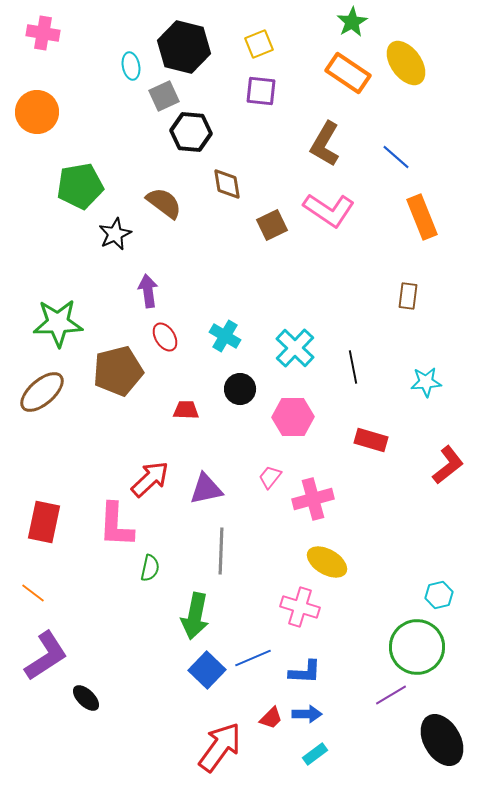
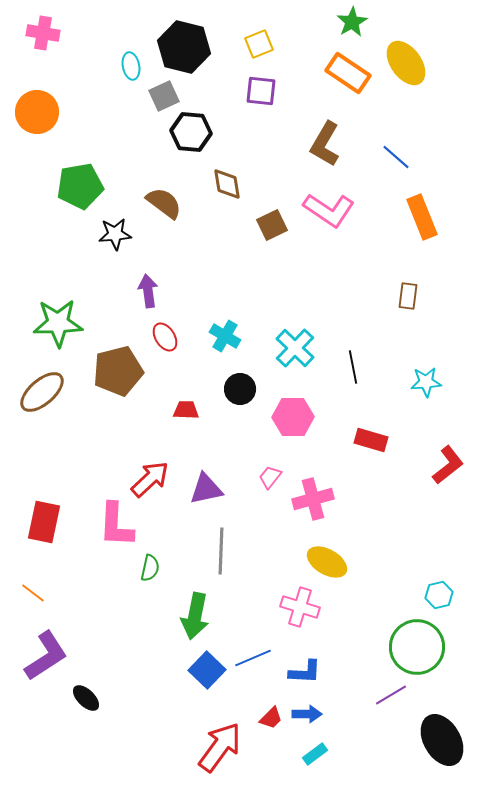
black star at (115, 234): rotated 20 degrees clockwise
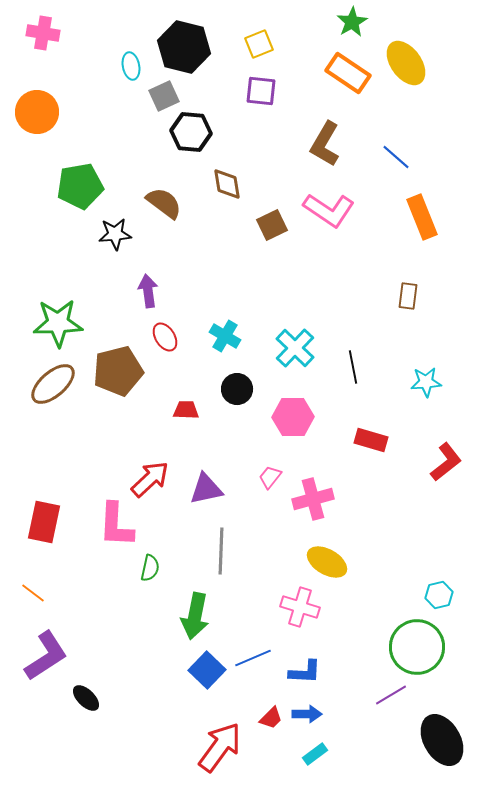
black circle at (240, 389): moved 3 px left
brown ellipse at (42, 392): moved 11 px right, 8 px up
red L-shape at (448, 465): moved 2 px left, 3 px up
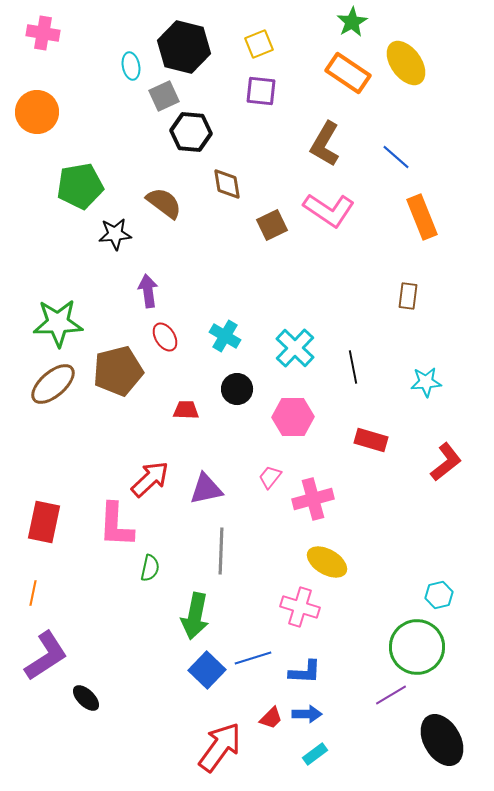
orange line at (33, 593): rotated 65 degrees clockwise
blue line at (253, 658): rotated 6 degrees clockwise
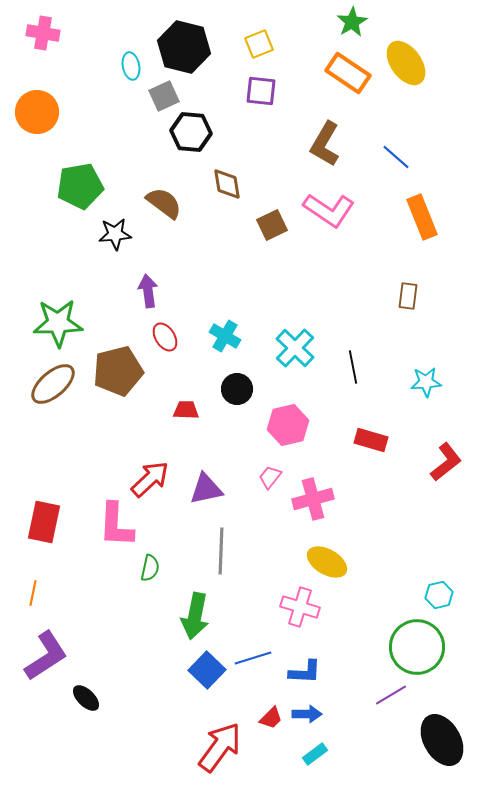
pink hexagon at (293, 417): moved 5 px left, 8 px down; rotated 12 degrees counterclockwise
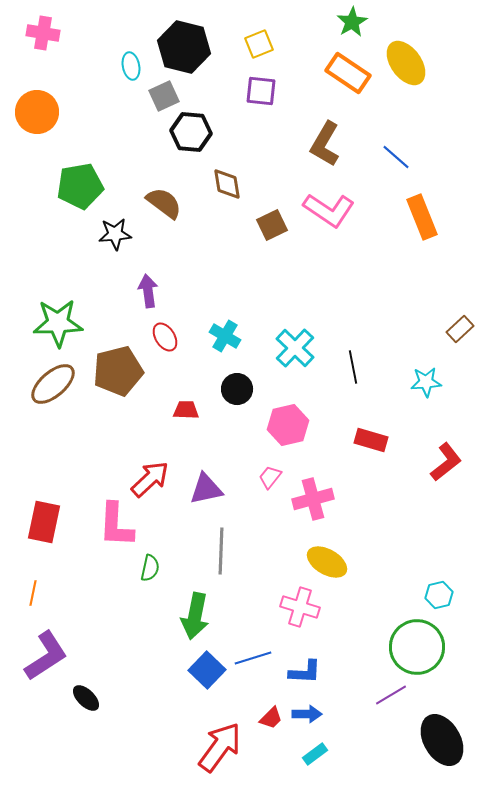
brown rectangle at (408, 296): moved 52 px right, 33 px down; rotated 40 degrees clockwise
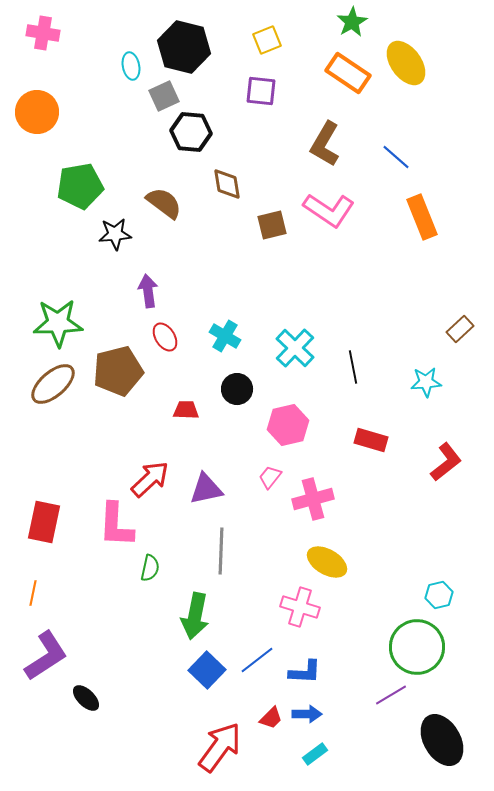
yellow square at (259, 44): moved 8 px right, 4 px up
brown square at (272, 225): rotated 12 degrees clockwise
blue line at (253, 658): moved 4 px right, 2 px down; rotated 21 degrees counterclockwise
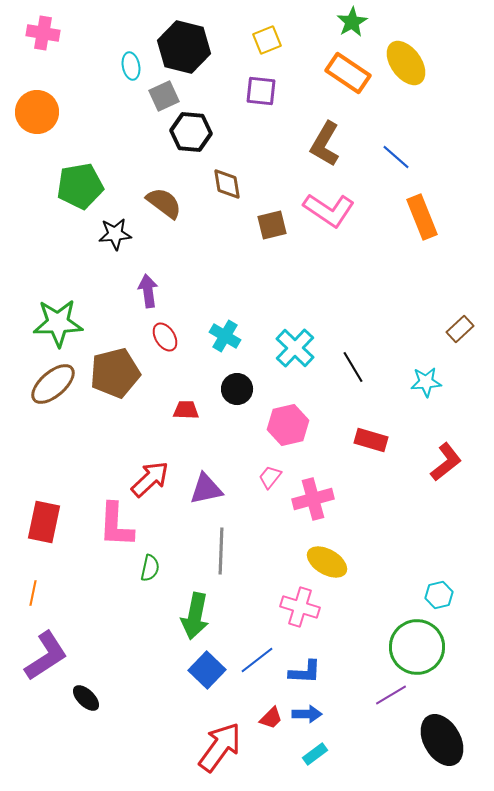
black line at (353, 367): rotated 20 degrees counterclockwise
brown pentagon at (118, 371): moved 3 px left, 2 px down
